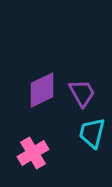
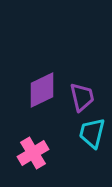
purple trapezoid: moved 4 px down; rotated 16 degrees clockwise
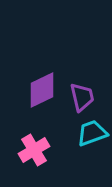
cyan trapezoid: rotated 56 degrees clockwise
pink cross: moved 1 px right, 3 px up
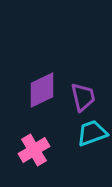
purple trapezoid: moved 1 px right
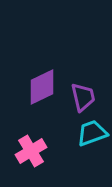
purple diamond: moved 3 px up
pink cross: moved 3 px left, 1 px down
